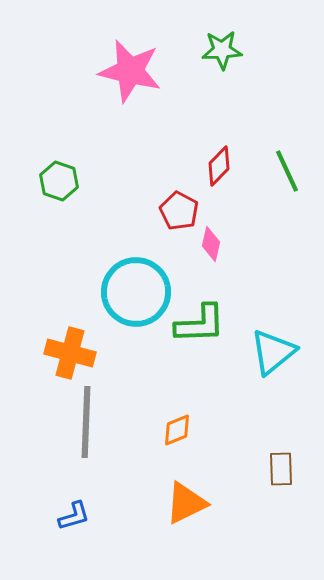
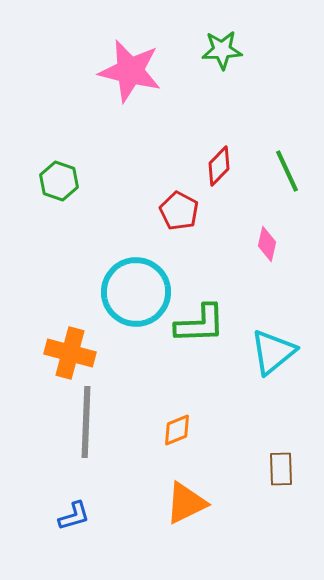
pink diamond: moved 56 px right
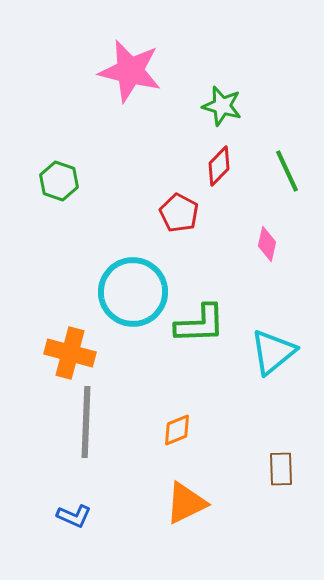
green star: moved 56 px down; rotated 18 degrees clockwise
red pentagon: moved 2 px down
cyan circle: moved 3 px left
blue L-shape: rotated 40 degrees clockwise
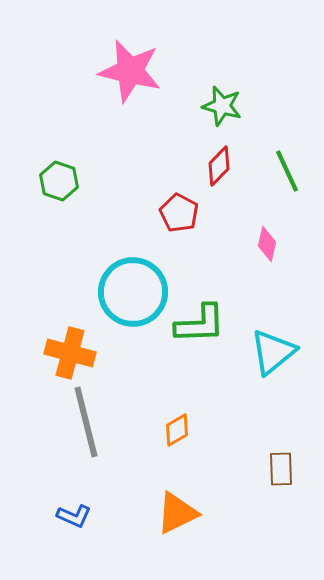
gray line: rotated 16 degrees counterclockwise
orange diamond: rotated 8 degrees counterclockwise
orange triangle: moved 9 px left, 10 px down
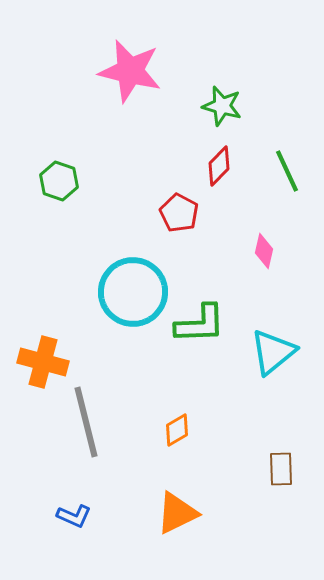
pink diamond: moved 3 px left, 7 px down
orange cross: moved 27 px left, 9 px down
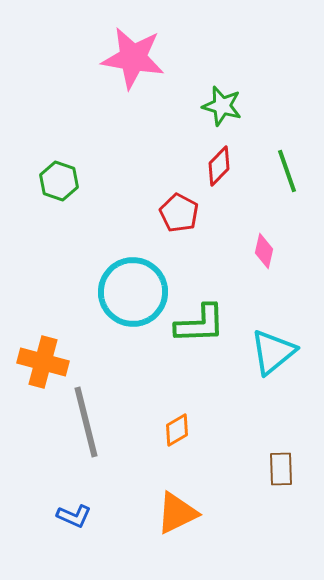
pink star: moved 3 px right, 13 px up; rotated 4 degrees counterclockwise
green line: rotated 6 degrees clockwise
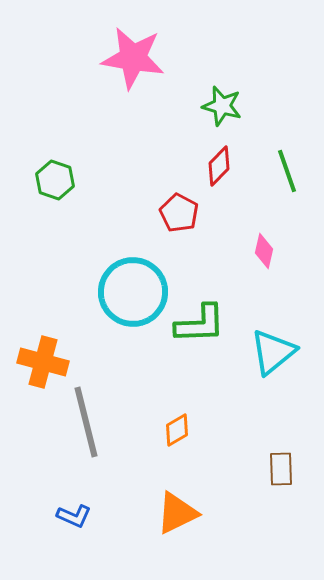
green hexagon: moved 4 px left, 1 px up
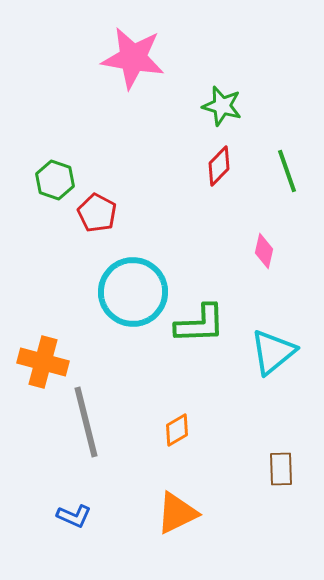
red pentagon: moved 82 px left
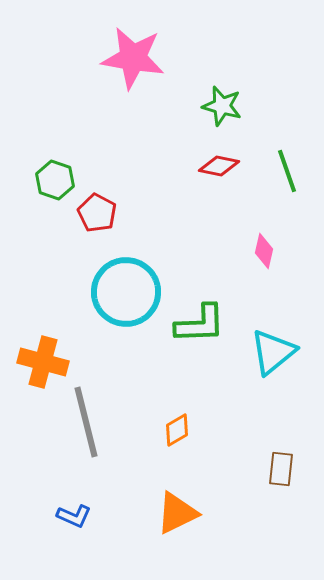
red diamond: rotated 57 degrees clockwise
cyan circle: moved 7 px left
brown rectangle: rotated 8 degrees clockwise
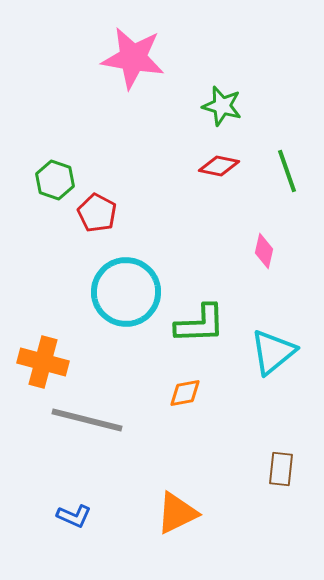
gray line: moved 1 px right, 2 px up; rotated 62 degrees counterclockwise
orange diamond: moved 8 px right, 37 px up; rotated 20 degrees clockwise
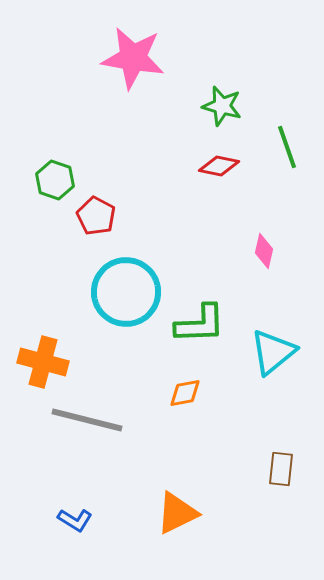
green line: moved 24 px up
red pentagon: moved 1 px left, 3 px down
blue L-shape: moved 1 px right, 4 px down; rotated 8 degrees clockwise
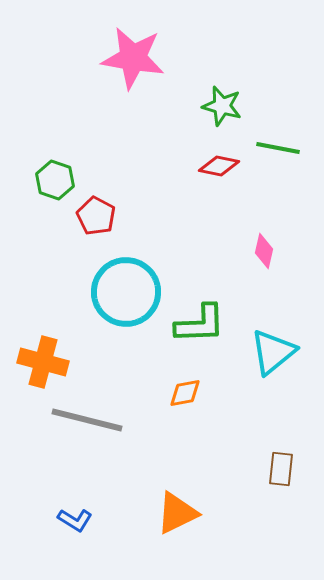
green line: moved 9 px left, 1 px down; rotated 60 degrees counterclockwise
